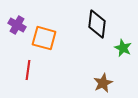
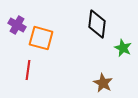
orange square: moved 3 px left
brown star: rotated 18 degrees counterclockwise
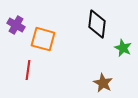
purple cross: moved 1 px left
orange square: moved 2 px right, 1 px down
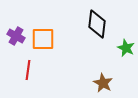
purple cross: moved 11 px down
orange square: rotated 15 degrees counterclockwise
green star: moved 3 px right
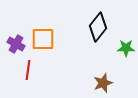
black diamond: moved 1 px right, 3 px down; rotated 32 degrees clockwise
purple cross: moved 8 px down
green star: rotated 24 degrees counterclockwise
brown star: rotated 24 degrees clockwise
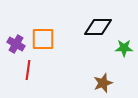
black diamond: rotated 52 degrees clockwise
green star: moved 2 px left
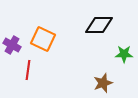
black diamond: moved 1 px right, 2 px up
orange square: rotated 25 degrees clockwise
purple cross: moved 4 px left, 1 px down
green star: moved 6 px down
